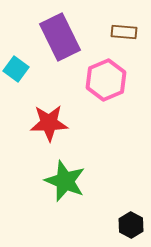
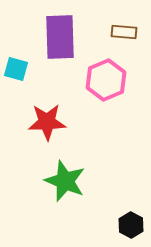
purple rectangle: rotated 24 degrees clockwise
cyan square: rotated 20 degrees counterclockwise
red star: moved 2 px left, 1 px up
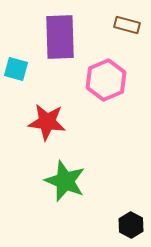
brown rectangle: moved 3 px right, 7 px up; rotated 10 degrees clockwise
red star: rotated 9 degrees clockwise
